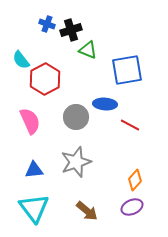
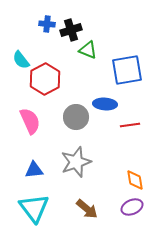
blue cross: rotated 14 degrees counterclockwise
red line: rotated 36 degrees counterclockwise
orange diamond: rotated 50 degrees counterclockwise
brown arrow: moved 2 px up
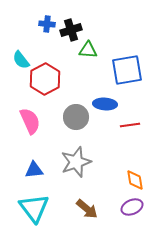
green triangle: rotated 18 degrees counterclockwise
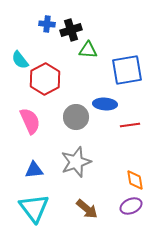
cyan semicircle: moved 1 px left
purple ellipse: moved 1 px left, 1 px up
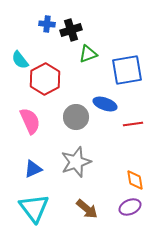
green triangle: moved 4 px down; rotated 24 degrees counterclockwise
blue ellipse: rotated 15 degrees clockwise
red line: moved 3 px right, 1 px up
blue triangle: moved 1 px left, 1 px up; rotated 18 degrees counterclockwise
purple ellipse: moved 1 px left, 1 px down
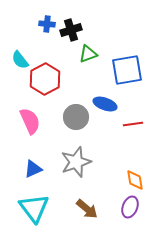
purple ellipse: rotated 45 degrees counterclockwise
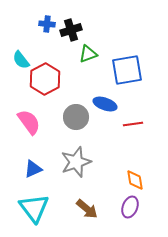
cyan semicircle: moved 1 px right
pink semicircle: moved 1 px left, 1 px down; rotated 12 degrees counterclockwise
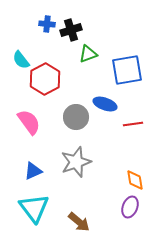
blue triangle: moved 2 px down
brown arrow: moved 8 px left, 13 px down
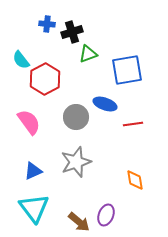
black cross: moved 1 px right, 2 px down
purple ellipse: moved 24 px left, 8 px down
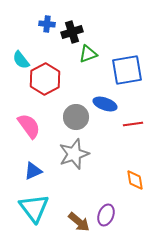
pink semicircle: moved 4 px down
gray star: moved 2 px left, 8 px up
